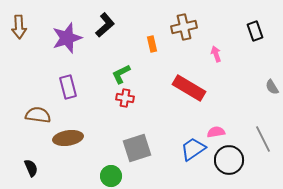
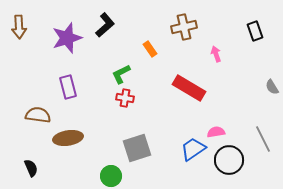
orange rectangle: moved 2 px left, 5 px down; rotated 21 degrees counterclockwise
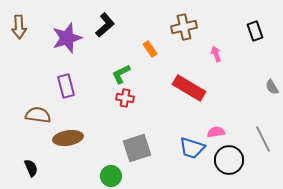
purple rectangle: moved 2 px left, 1 px up
blue trapezoid: moved 1 px left, 1 px up; rotated 128 degrees counterclockwise
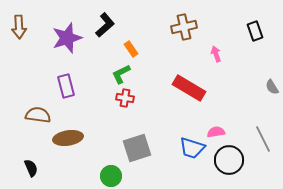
orange rectangle: moved 19 px left
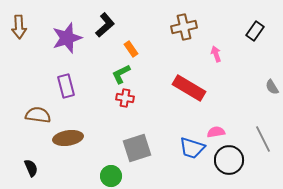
black rectangle: rotated 54 degrees clockwise
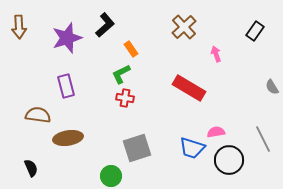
brown cross: rotated 30 degrees counterclockwise
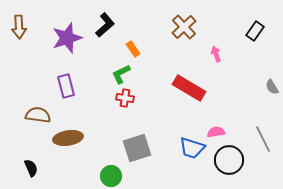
orange rectangle: moved 2 px right
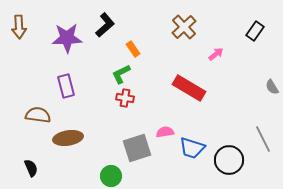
purple star: rotated 16 degrees clockwise
pink arrow: rotated 70 degrees clockwise
pink semicircle: moved 51 px left
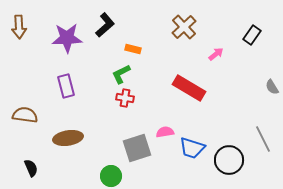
black rectangle: moved 3 px left, 4 px down
orange rectangle: rotated 42 degrees counterclockwise
brown semicircle: moved 13 px left
